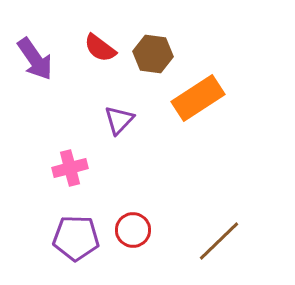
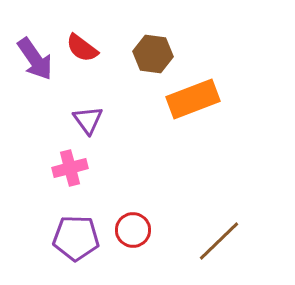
red semicircle: moved 18 px left
orange rectangle: moved 5 px left, 1 px down; rotated 12 degrees clockwise
purple triangle: moved 31 px left; rotated 20 degrees counterclockwise
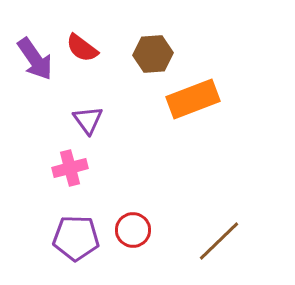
brown hexagon: rotated 12 degrees counterclockwise
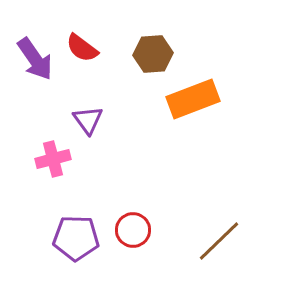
pink cross: moved 17 px left, 9 px up
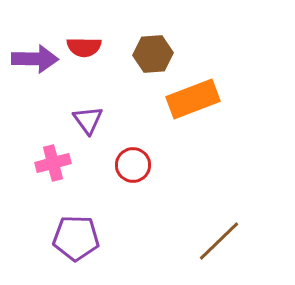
red semicircle: moved 2 px right, 1 px up; rotated 36 degrees counterclockwise
purple arrow: rotated 54 degrees counterclockwise
pink cross: moved 4 px down
red circle: moved 65 px up
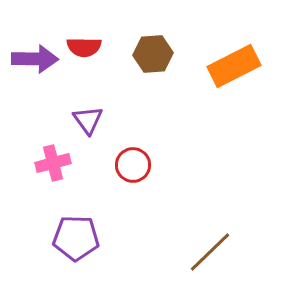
orange rectangle: moved 41 px right, 33 px up; rotated 6 degrees counterclockwise
brown line: moved 9 px left, 11 px down
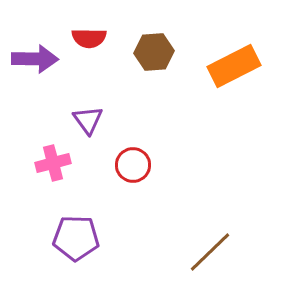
red semicircle: moved 5 px right, 9 px up
brown hexagon: moved 1 px right, 2 px up
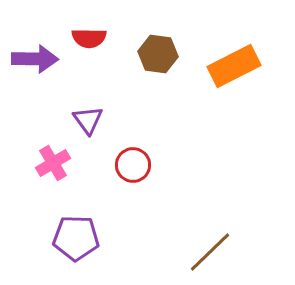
brown hexagon: moved 4 px right, 2 px down; rotated 12 degrees clockwise
pink cross: rotated 16 degrees counterclockwise
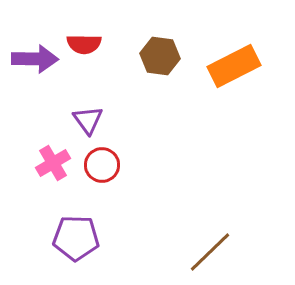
red semicircle: moved 5 px left, 6 px down
brown hexagon: moved 2 px right, 2 px down
red circle: moved 31 px left
